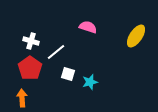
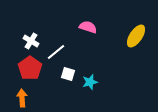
white cross: rotated 14 degrees clockwise
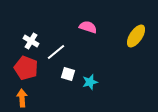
red pentagon: moved 4 px left; rotated 15 degrees counterclockwise
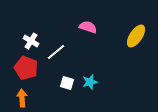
white square: moved 1 px left, 9 px down
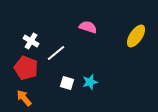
white line: moved 1 px down
orange arrow: moved 2 px right; rotated 36 degrees counterclockwise
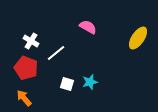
pink semicircle: rotated 12 degrees clockwise
yellow ellipse: moved 2 px right, 2 px down
white square: moved 1 px down
